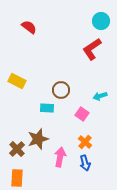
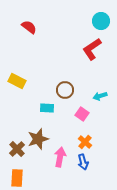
brown circle: moved 4 px right
blue arrow: moved 2 px left, 1 px up
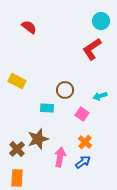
blue arrow: rotated 112 degrees counterclockwise
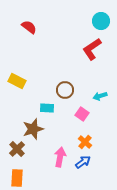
brown star: moved 5 px left, 10 px up
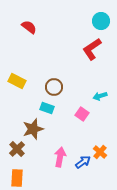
brown circle: moved 11 px left, 3 px up
cyan rectangle: rotated 16 degrees clockwise
orange cross: moved 15 px right, 10 px down
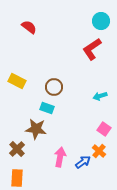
pink square: moved 22 px right, 15 px down
brown star: moved 3 px right; rotated 25 degrees clockwise
orange cross: moved 1 px left, 1 px up
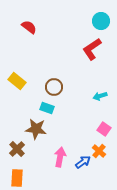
yellow rectangle: rotated 12 degrees clockwise
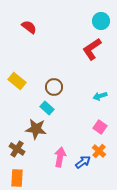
cyan rectangle: rotated 24 degrees clockwise
pink square: moved 4 px left, 2 px up
brown cross: rotated 14 degrees counterclockwise
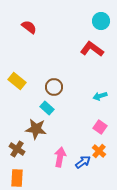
red L-shape: rotated 70 degrees clockwise
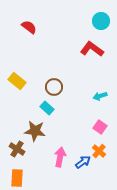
brown star: moved 1 px left, 2 px down
